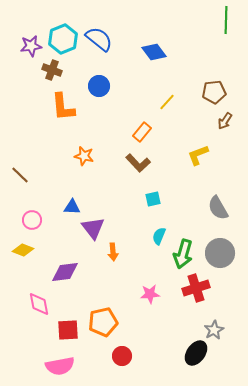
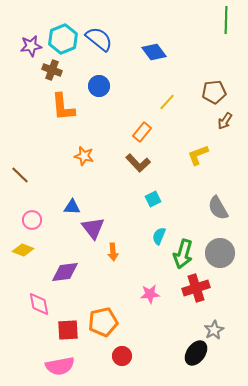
cyan square: rotated 14 degrees counterclockwise
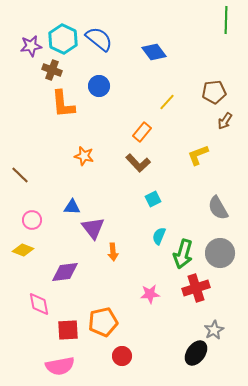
cyan hexagon: rotated 12 degrees counterclockwise
orange L-shape: moved 3 px up
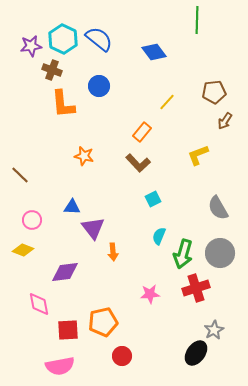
green line: moved 29 px left
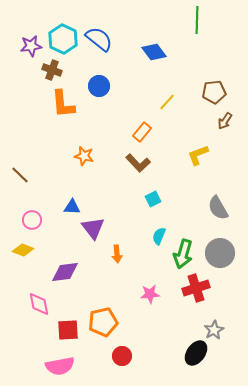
orange arrow: moved 4 px right, 2 px down
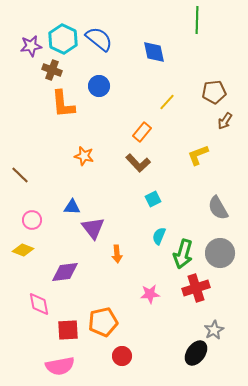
blue diamond: rotated 25 degrees clockwise
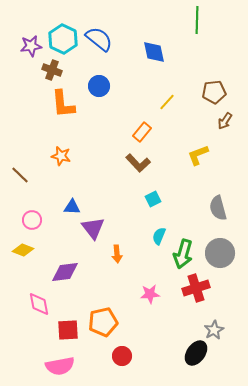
orange star: moved 23 px left
gray semicircle: rotated 15 degrees clockwise
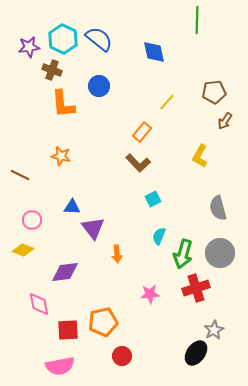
purple star: moved 2 px left, 1 px down
yellow L-shape: moved 2 px right, 1 px down; rotated 40 degrees counterclockwise
brown line: rotated 18 degrees counterclockwise
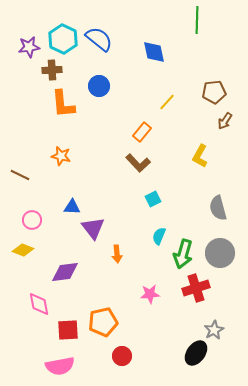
brown cross: rotated 24 degrees counterclockwise
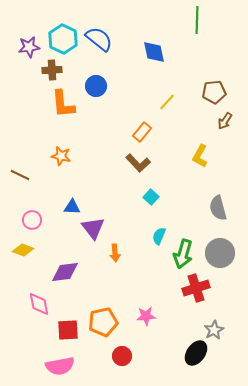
blue circle: moved 3 px left
cyan square: moved 2 px left, 2 px up; rotated 21 degrees counterclockwise
orange arrow: moved 2 px left, 1 px up
pink star: moved 4 px left, 22 px down
